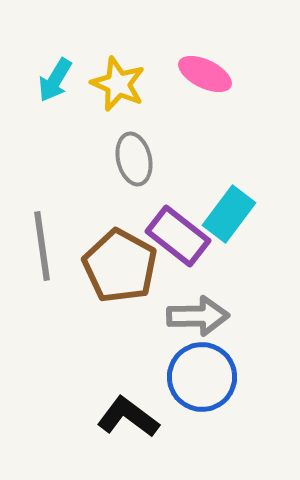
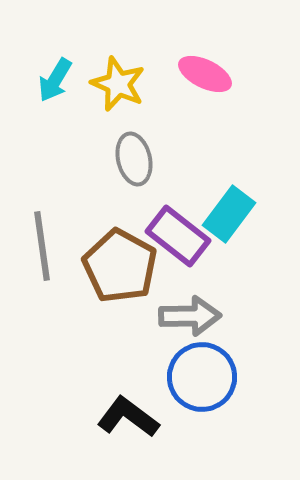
gray arrow: moved 8 px left
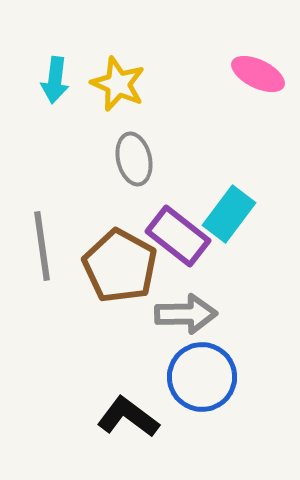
pink ellipse: moved 53 px right
cyan arrow: rotated 24 degrees counterclockwise
gray arrow: moved 4 px left, 2 px up
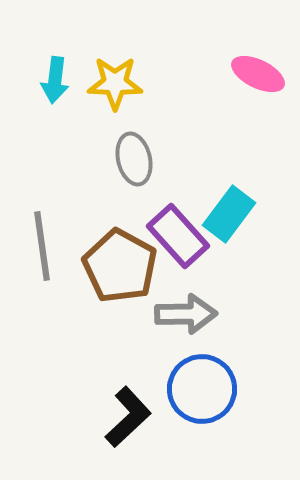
yellow star: moved 3 px left, 1 px up; rotated 22 degrees counterclockwise
purple rectangle: rotated 10 degrees clockwise
blue circle: moved 12 px down
black L-shape: rotated 100 degrees clockwise
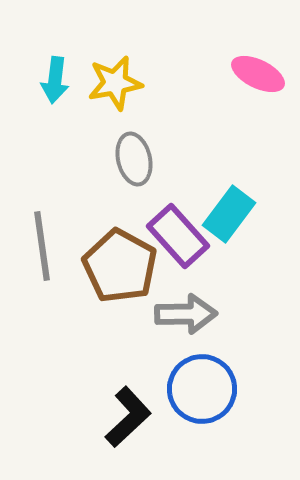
yellow star: rotated 12 degrees counterclockwise
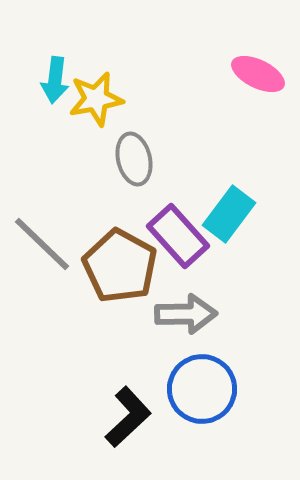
yellow star: moved 19 px left, 16 px down
gray line: moved 2 px up; rotated 38 degrees counterclockwise
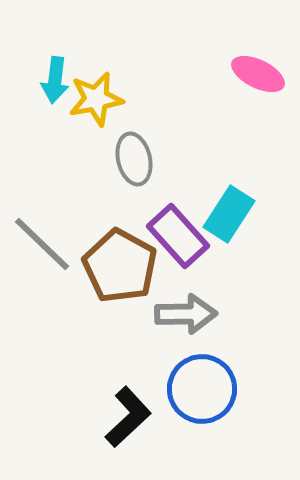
cyan rectangle: rotated 4 degrees counterclockwise
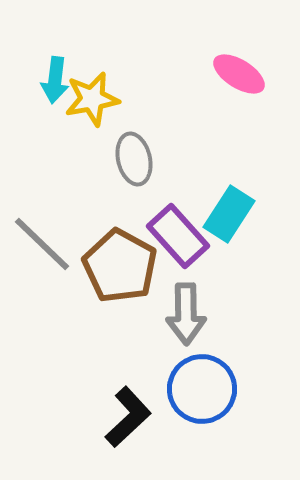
pink ellipse: moved 19 px left; rotated 6 degrees clockwise
yellow star: moved 4 px left
gray arrow: rotated 90 degrees clockwise
